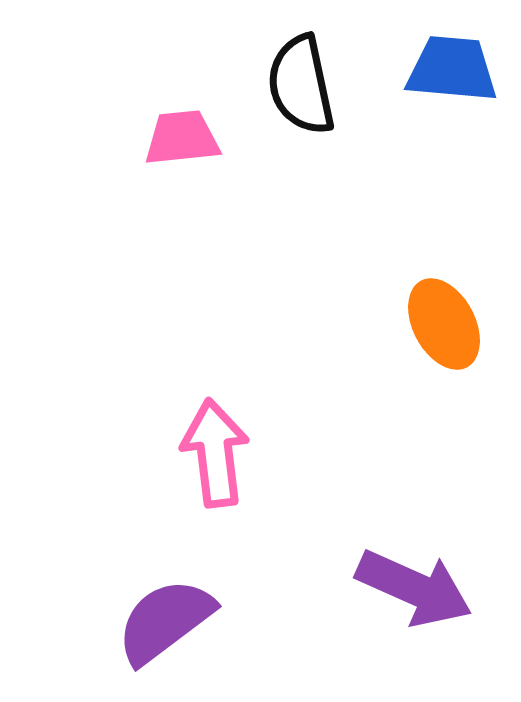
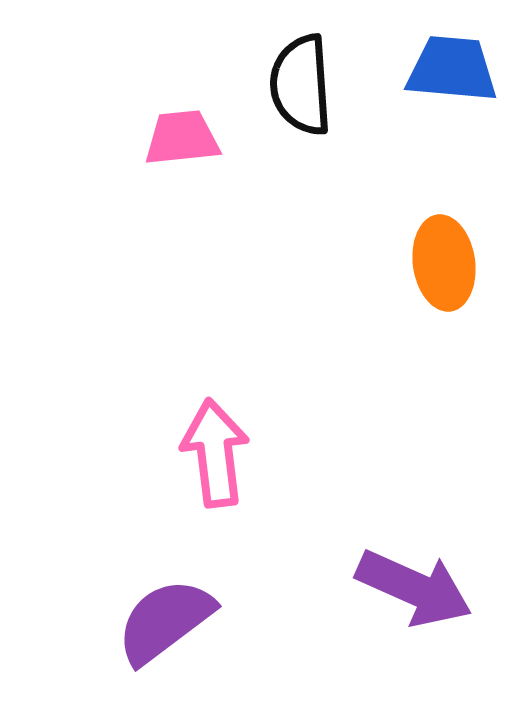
black semicircle: rotated 8 degrees clockwise
orange ellipse: moved 61 px up; rotated 20 degrees clockwise
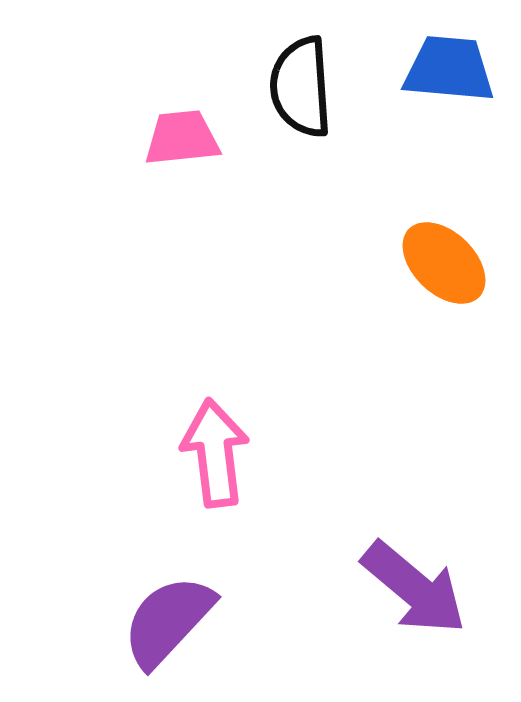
blue trapezoid: moved 3 px left
black semicircle: moved 2 px down
orange ellipse: rotated 38 degrees counterclockwise
purple arrow: rotated 16 degrees clockwise
purple semicircle: moved 3 px right; rotated 10 degrees counterclockwise
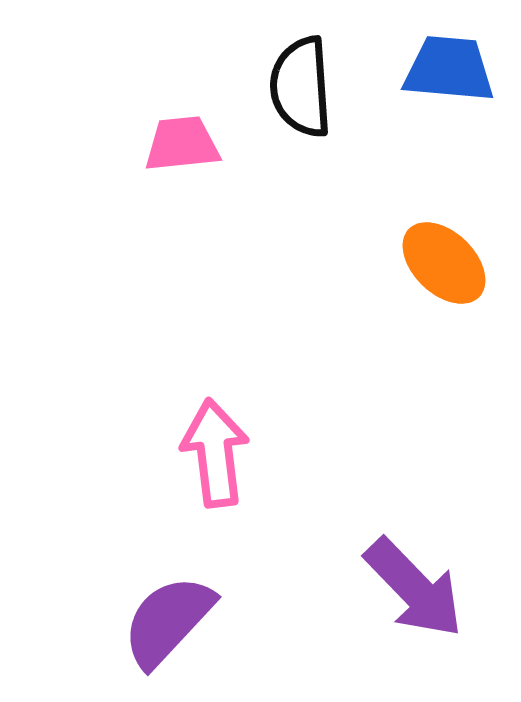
pink trapezoid: moved 6 px down
purple arrow: rotated 6 degrees clockwise
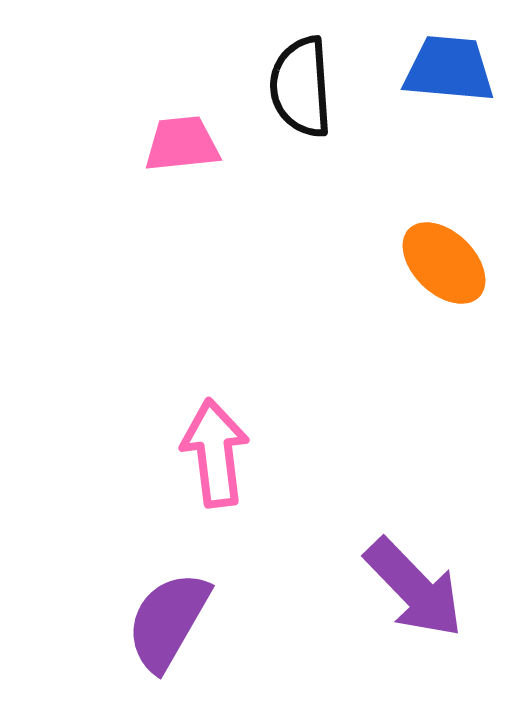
purple semicircle: rotated 13 degrees counterclockwise
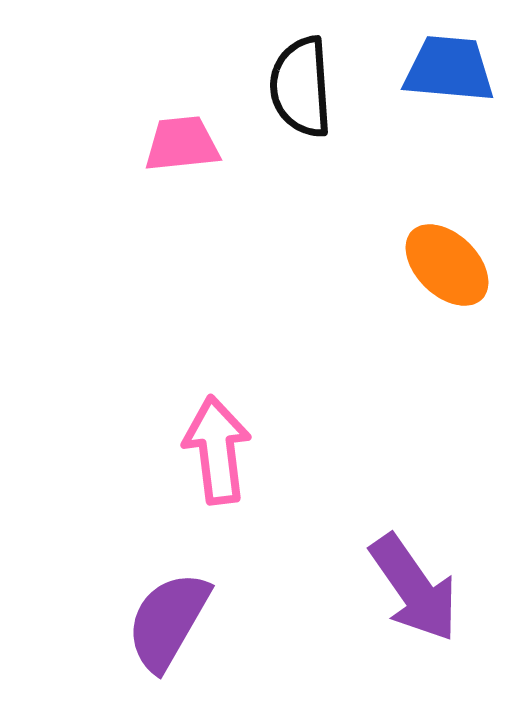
orange ellipse: moved 3 px right, 2 px down
pink arrow: moved 2 px right, 3 px up
purple arrow: rotated 9 degrees clockwise
